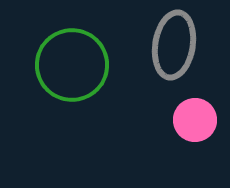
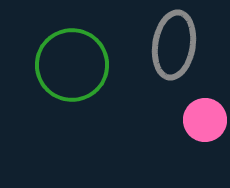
pink circle: moved 10 px right
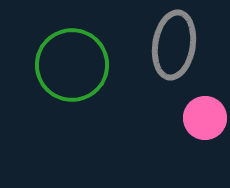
pink circle: moved 2 px up
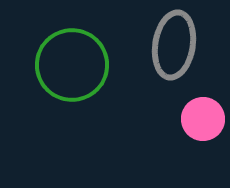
pink circle: moved 2 px left, 1 px down
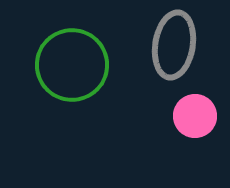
pink circle: moved 8 px left, 3 px up
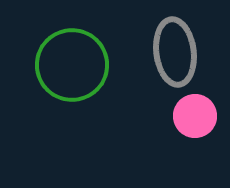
gray ellipse: moved 1 px right, 7 px down; rotated 16 degrees counterclockwise
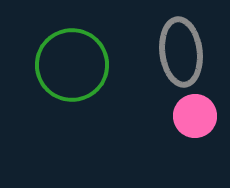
gray ellipse: moved 6 px right
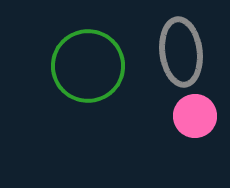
green circle: moved 16 px right, 1 px down
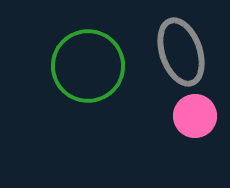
gray ellipse: rotated 12 degrees counterclockwise
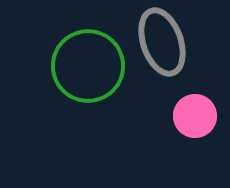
gray ellipse: moved 19 px left, 10 px up
